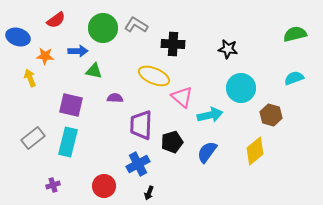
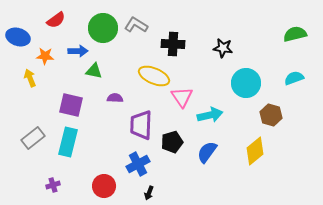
black star: moved 5 px left, 1 px up
cyan circle: moved 5 px right, 5 px up
pink triangle: rotated 15 degrees clockwise
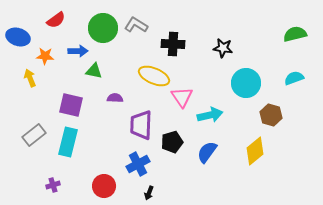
gray rectangle: moved 1 px right, 3 px up
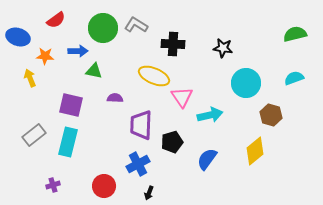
blue semicircle: moved 7 px down
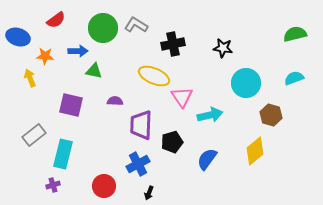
black cross: rotated 15 degrees counterclockwise
purple semicircle: moved 3 px down
cyan rectangle: moved 5 px left, 12 px down
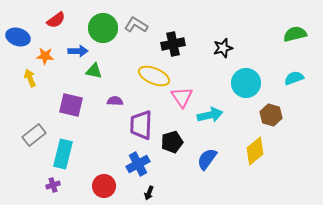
black star: rotated 24 degrees counterclockwise
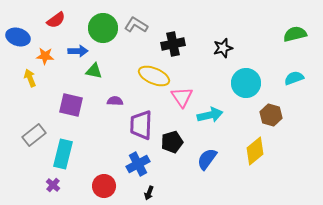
purple cross: rotated 32 degrees counterclockwise
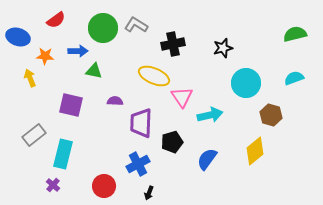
purple trapezoid: moved 2 px up
